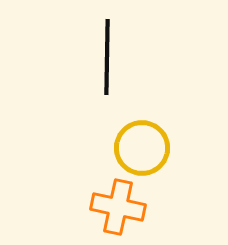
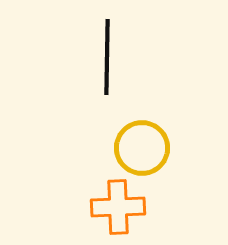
orange cross: rotated 14 degrees counterclockwise
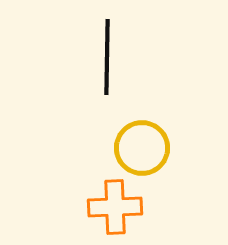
orange cross: moved 3 px left
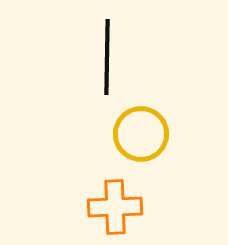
yellow circle: moved 1 px left, 14 px up
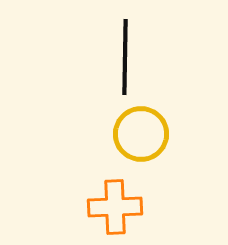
black line: moved 18 px right
